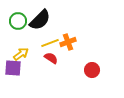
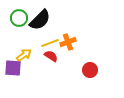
green circle: moved 1 px right, 3 px up
yellow arrow: moved 3 px right, 1 px down
red semicircle: moved 2 px up
red circle: moved 2 px left
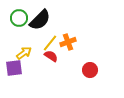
yellow line: rotated 30 degrees counterclockwise
yellow arrow: moved 2 px up
purple square: moved 1 px right; rotated 12 degrees counterclockwise
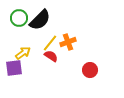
yellow arrow: moved 1 px left
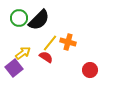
black semicircle: moved 1 px left
orange cross: rotated 35 degrees clockwise
red semicircle: moved 5 px left, 1 px down
purple square: rotated 30 degrees counterclockwise
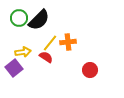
orange cross: rotated 21 degrees counterclockwise
yellow arrow: moved 1 px up; rotated 28 degrees clockwise
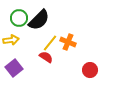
orange cross: rotated 28 degrees clockwise
yellow arrow: moved 12 px left, 12 px up
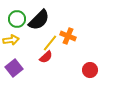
green circle: moved 2 px left, 1 px down
orange cross: moved 6 px up
red semicircle: rotated 104 degrees clockwise
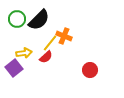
orange cross: moved 4 px left
yellow arrow: moved 13 px right, 13 px down
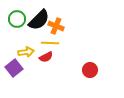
orange cross: moved 8 px left, 10 px up
yellow line: rotated 54 degrees clockwise
yellow arrow: moved 2 px right, 1 px up
red semicircle: rotated 16 degrees clockwise
